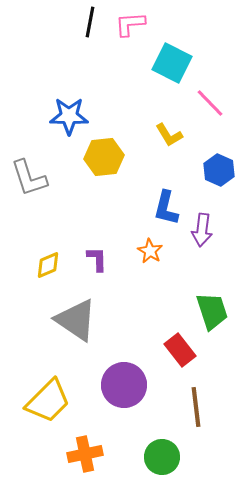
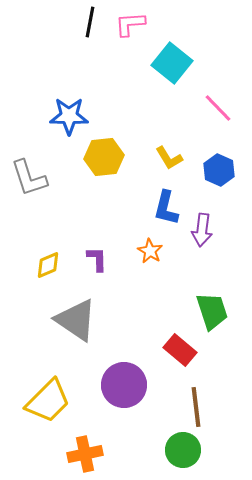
cyan square: rotated 12 degrees clockwise
pink line: moved 8 px right, 5 px down
yellow L-shape: moved 23 px down
red rectangle: rotated 12 degrees counterclockwise
green circle: moved 21 px right, 7 px up
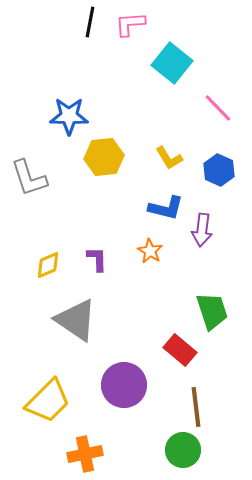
blue L-shape: rotated 90 degrees counterclockwise
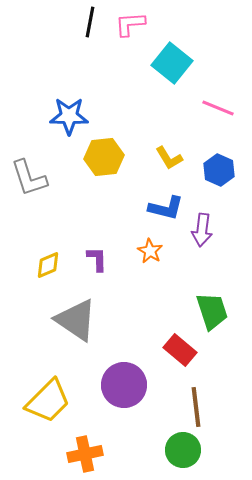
pink line: rotated 24 degrees counterclockwise
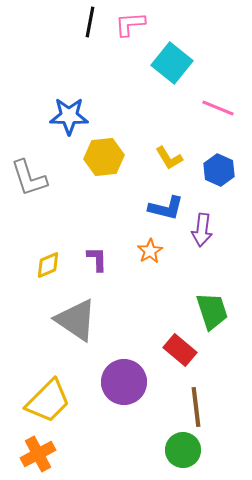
orange star: rotated 10 degrees clockwise
purple circle: moved 3 px up
orange cross: moved 47 px left; rotated 16 degrees counterclockwise
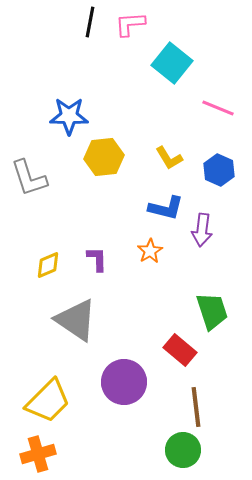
orange cross: rotated 12 degrees clockwise
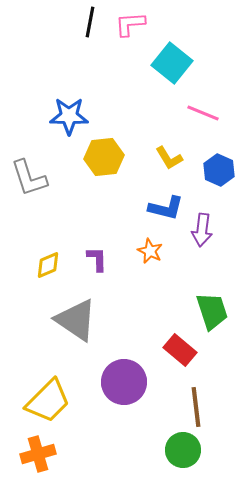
pink line: moved 15 px left, 5 px down
orange star: rotated 15 degrees counterclockwise
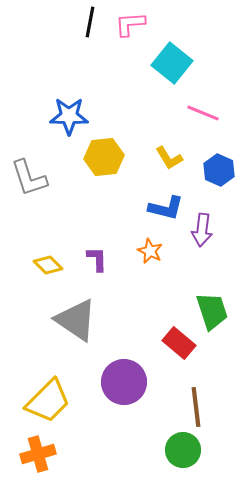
yellow diamond: rotated 68 degrees clockwise
red rectangle: moved 1 px left, 7 px up
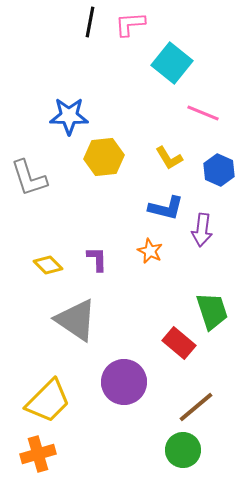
brown line: rotated 57 degrees clockwise
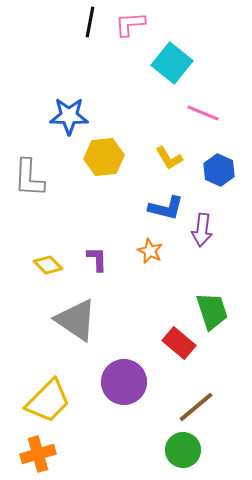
gray L-shape: rotated 21 degrees clockwise
